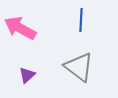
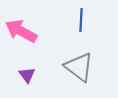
pink arrow: moved 1 px right, 3 px down
purple triangle: rotated 24 degrees counterclockwise
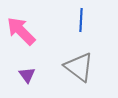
pink arrow: rotated 16 degrees clockwise
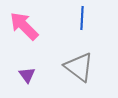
blue line: moved 1 px right, 2 px up
pink arrow: moved 3 px right, 5 px up
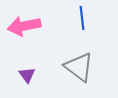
blue line: rotated 10 degrees counterclockwise
pink arrow: rotated 56 degrees counterclockwise
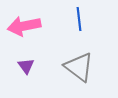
blue line: moved 3 px left, 1 px down
purple triangle: moved 1 px left, 9 px up
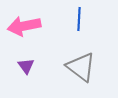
blue line: rotated 10 degrees clockwise
gray triangle: moved 2 px right
